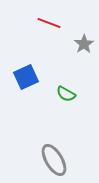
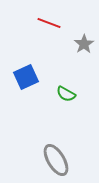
gray ellipse: moved 2 px right
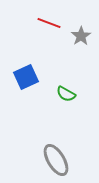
gray star: moved 3 px left, 8 px up
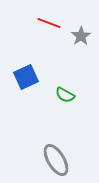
green semicircle: moved 1 px left, 1 px down
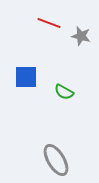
gray star: rotated 24 degrees counterclockwise
blue square: rotated 25 degrees clockwise
green semicircle: moved 1 px left, 3 px up
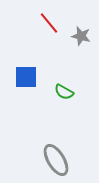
red line: rotated 30 degrees clockwise
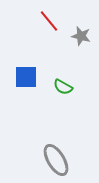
red line: moved 2 px up
green semicircle: moved 1 px left, 5 px up
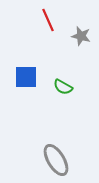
red line: moved 1 px left, 1 px up; rotated 15 degrees clockwise
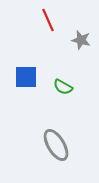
gray star: moved 4 px down
gray ellipse: moved 15 px up
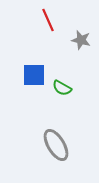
blue square: moved 8 px right, 2 px up
green semicircle: moved 1 px left, 1 px down
